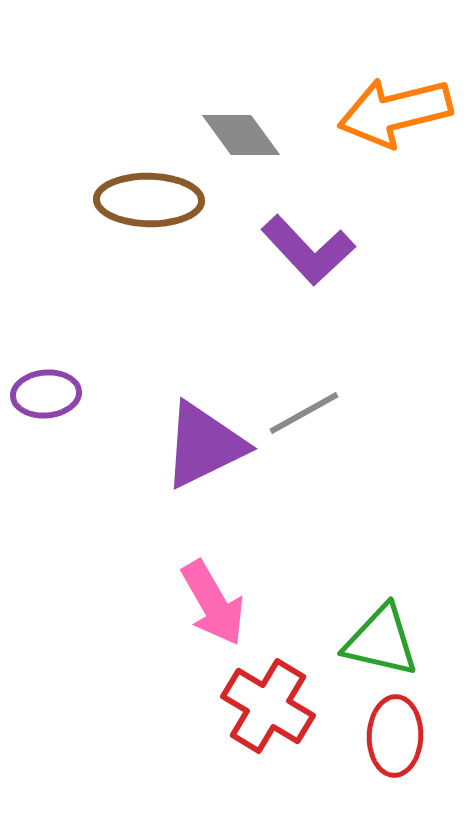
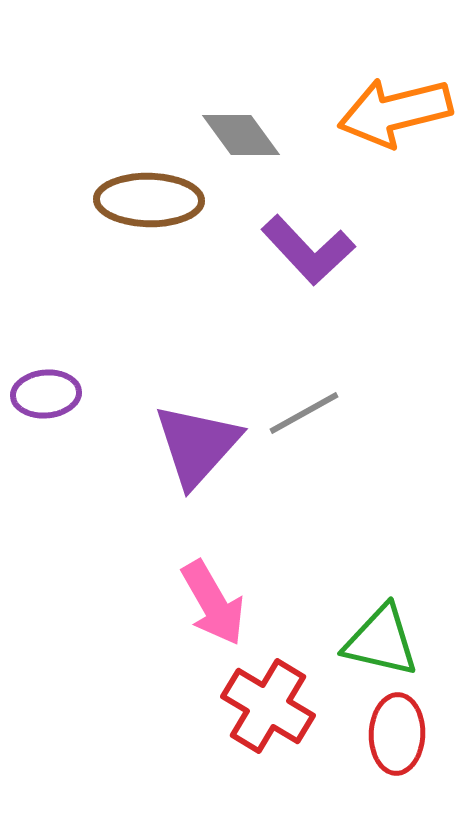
purple triangle: moved 7 px left; rotated 22 degrees counterclockwise
red ellipse: moved 2 px right, 2 px up
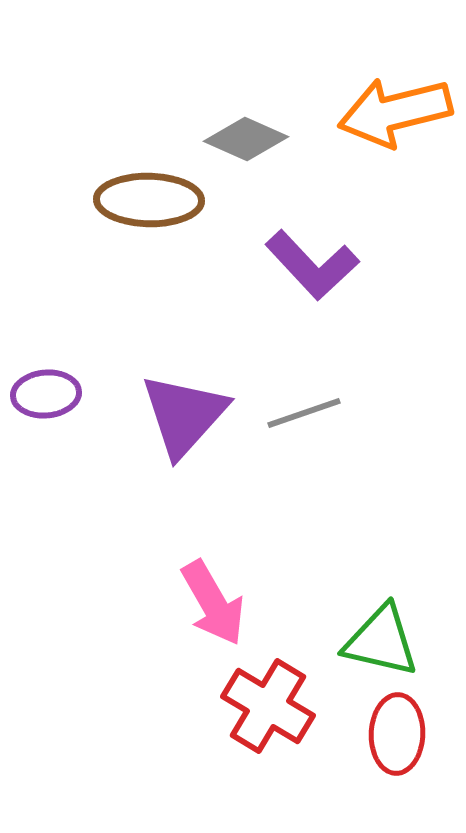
gray diamond: moved 5 px right, 4 px down; rotated 30 degrees counterclockwise
purple L-shape: moved 4 px right, 15 px down
gray line: rotated 10 degrees clockwise
purple triangle: moved 13 px left, 30 px up
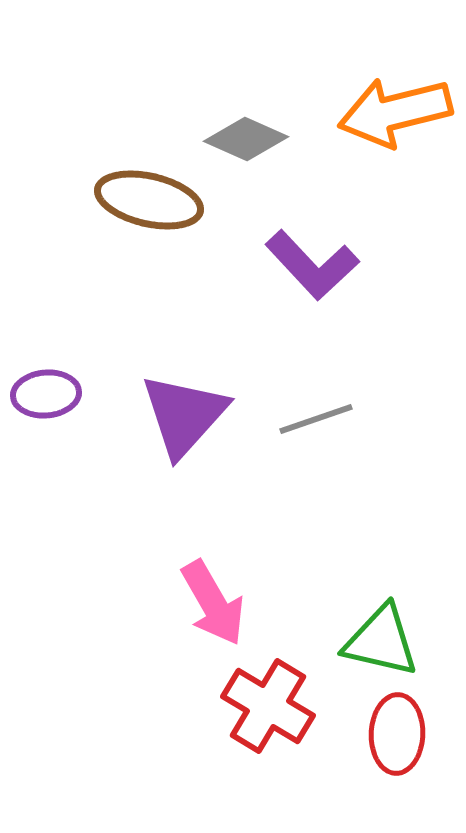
brown ellipse: rotated 12 degrees clockwise
gray line: moved 12 px right, 6 px down
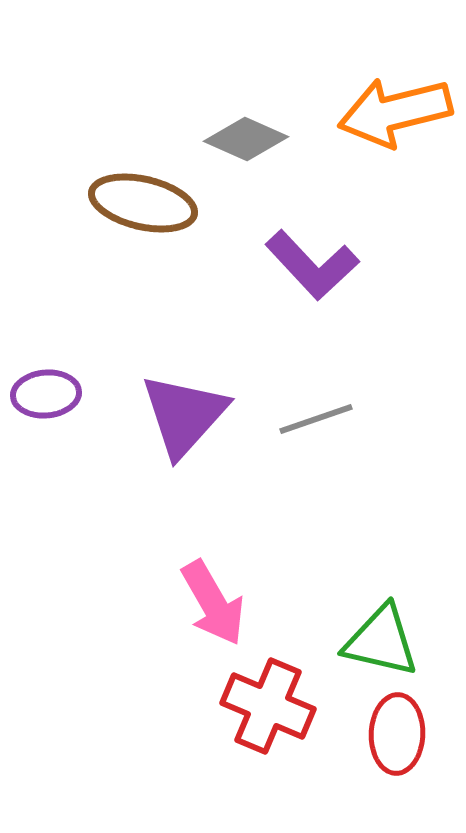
brown ellipse: moved 6 px left, 3 px down
red cross: rotated 8 degrees counterclockwise
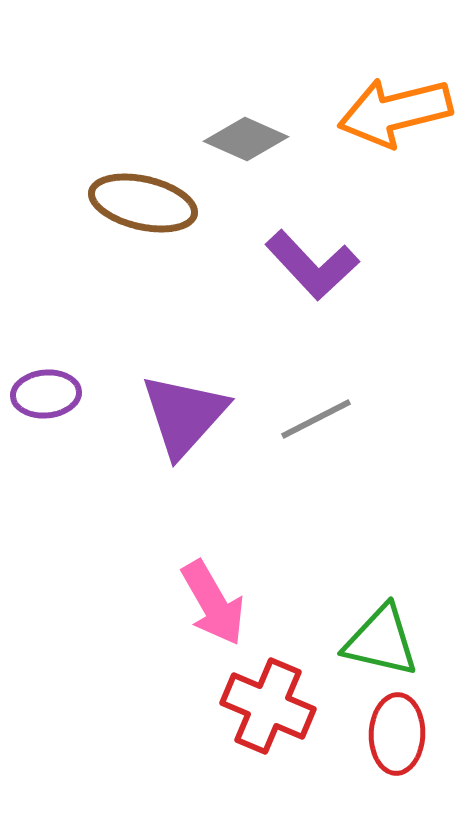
gray line: rotated 8 degrees counterclockwise
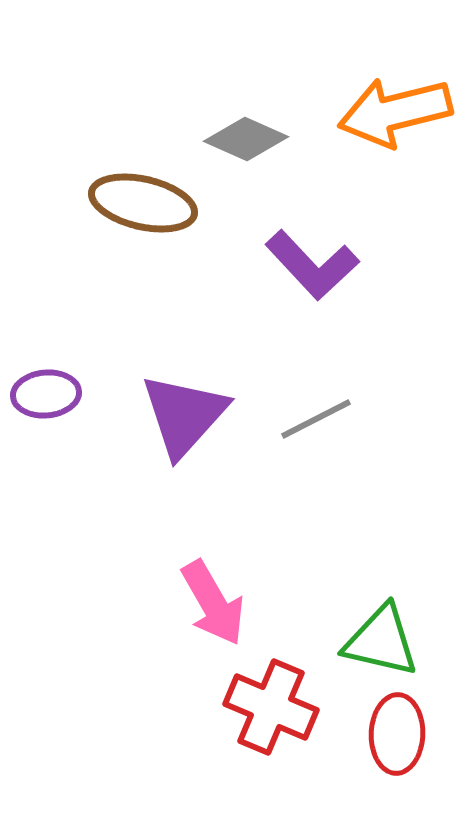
red cross: moved 3 px right, 1 px down
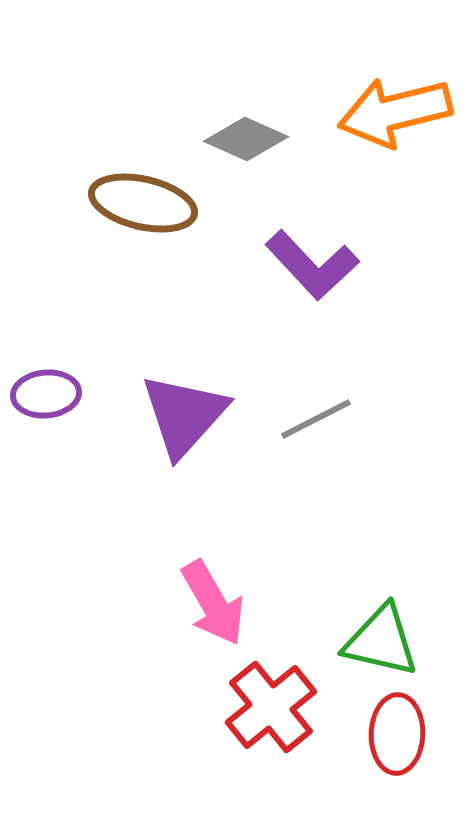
red cross: rotated 28 degrees clockwise
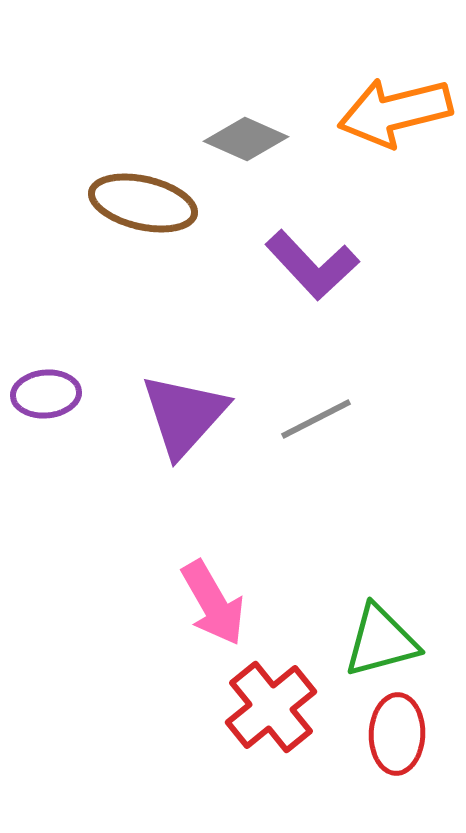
green triangle: rotated 28 degrees counterclockwise
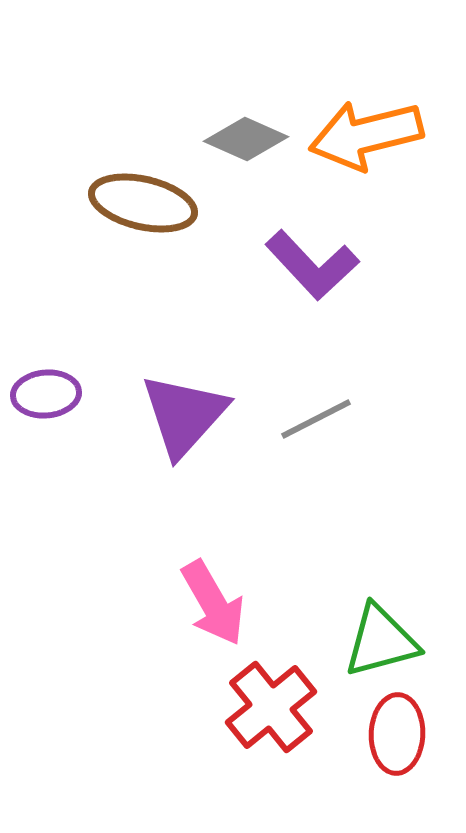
orange arrow: moved 29 px left, 23 px down
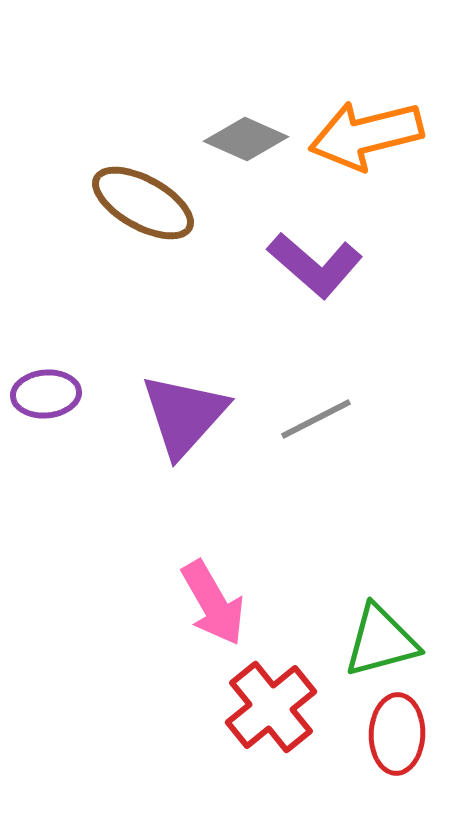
brown ellipse: rotated 16 degrees clockwise
purple L-shape: moved 3 px right; rotated 6 degrees counterclockwise
